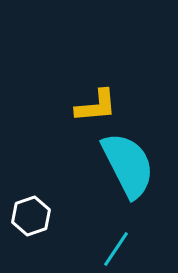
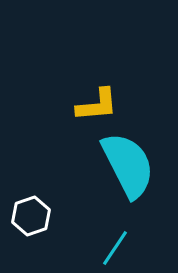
yellow L-shape: moved 1 px right, 1 px up
cyan line: moved 1 px left, 1 px up
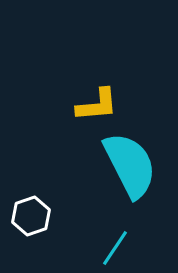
cyan semicircle: moved 2 px right
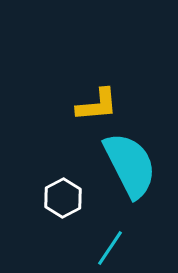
white hexagon: moved 32 px right, 18 px up; rotated 9 degrees counterclockwise
cyan line: moved 5 px left
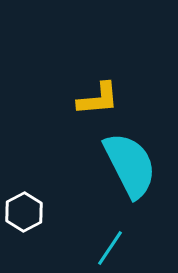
yellow L-shape: moved 1 px right, 6 px up
white hexagon: moved 39 px left, 14 px down
